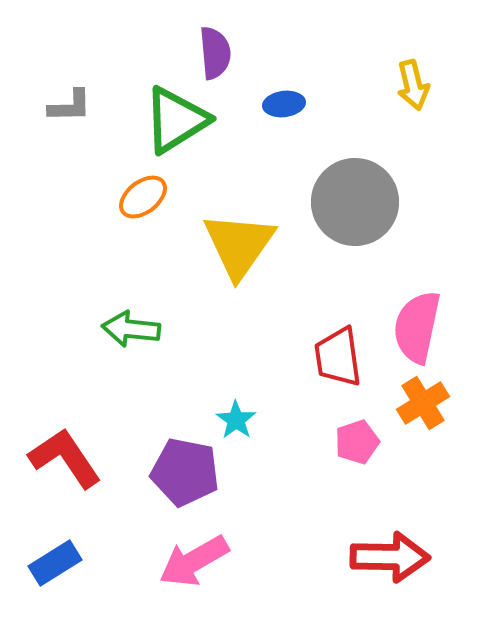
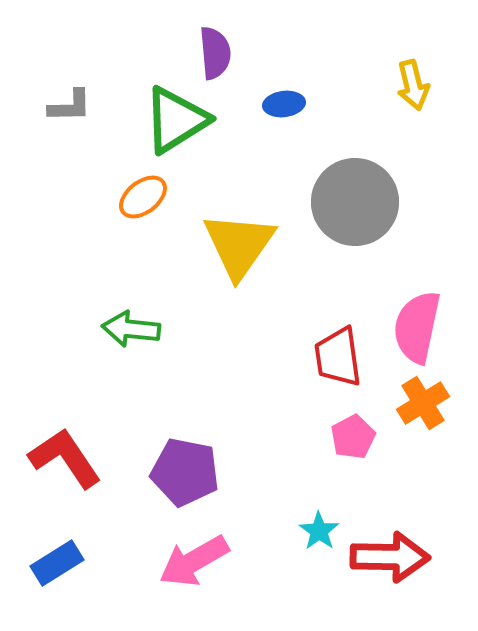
cyan star: moved 83 px right, 111 px down
pink pentagon: moved 4 px left, 5 px up; rotated 9 degrees counterclockwise
blue rectangle: moved 2 px right
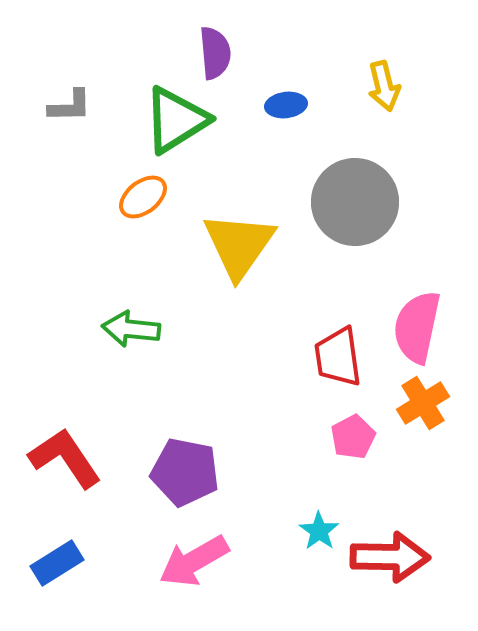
yellow arrow: moved 29 px left, 1 px down
blue ellipse: moved 2 px right, 1 px down
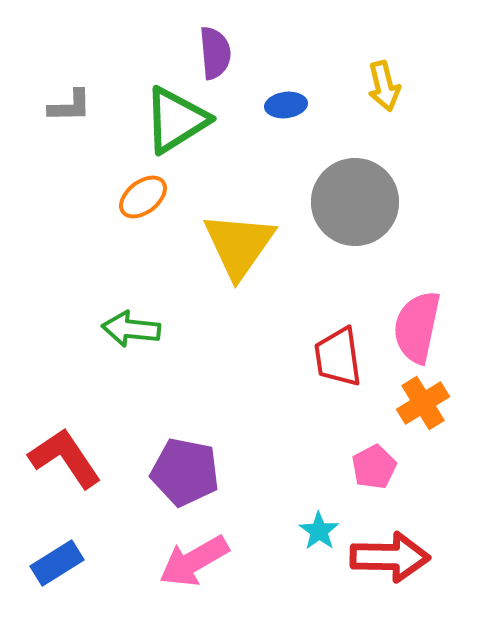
pink pentagon: moved 21 px right, 30 px down
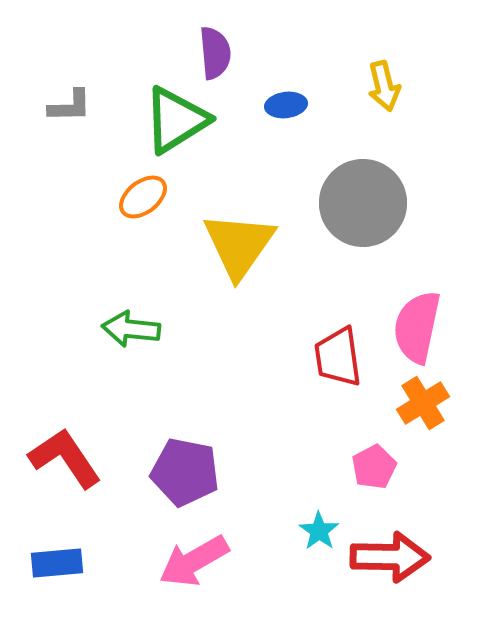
gray circle: moved 8 px right, 1 px down
blue rectangle: rotated 27 degrees clockwise
